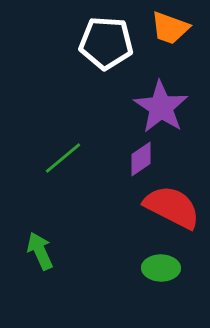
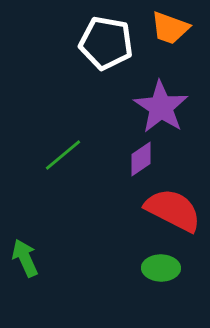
white pentagon: rotated 6 degrees clockwise
green line: moved 3 px up
red semicircle: moved 1 px right, 3 px down
green arrow: moved 15 px left, 7 px down
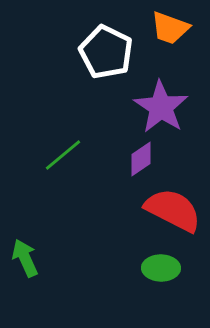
white pentagon: moved 9 px down; rotated 16 degrees clockwise
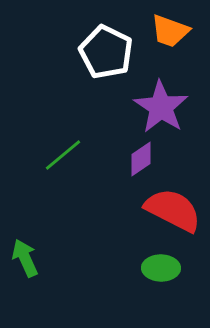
orange trapezoid: moved 3 px down
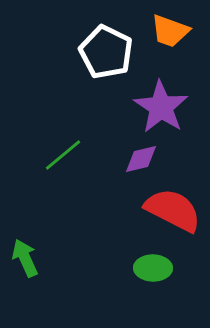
purple diamond: rotated 21 degrees clockwise
green ellipse: moved 8 px left
